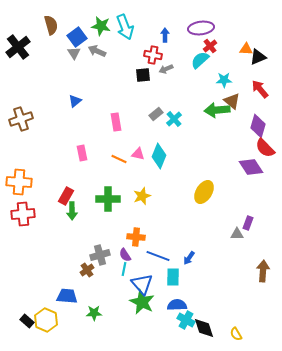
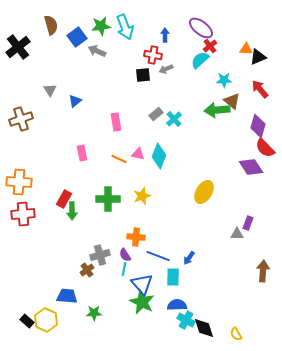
green star at (101, 26): rotated 18 degrees counterclockwise
purple ellipse at (201, 28): rotated 45 degrees clockwise
gray triangle at (74, 53): moved 24 px left, 37 px down
red rectangle at (66, 196): moved 2 px left, 3 px down
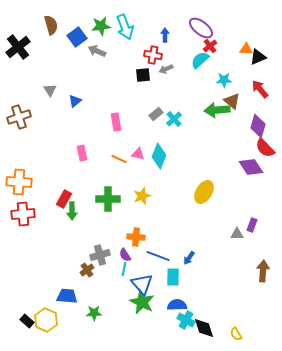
brown cross at (21, 119): moved 2 px left, 2 px up
purple rectangle at (248, 223): moved 4 px right, 2 px down
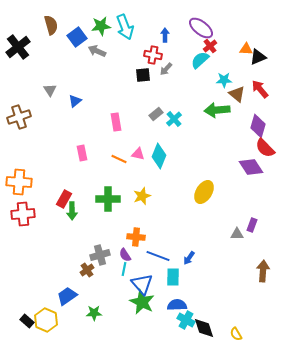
gray arrow at (166, 69): rotated 24 degrees counterclockwise
brown triangle at (232, 101): moved 5 px right, 7 px up
blue trapezoid at (67, 296): rotated 40 degrees counterclockwise
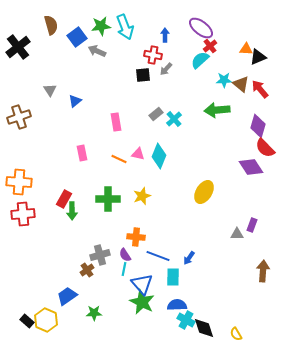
brown triangle at (237, 94): moved 4 px right, 10 px up
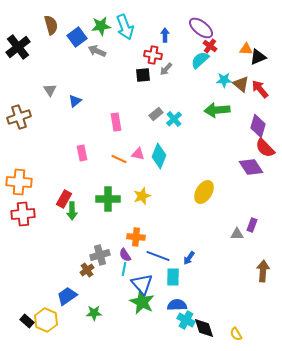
red cross at (210, 46): rotated 16 degrees counterclockwise
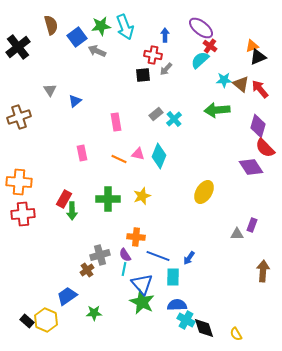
orange triangle at (246, 49): moved 6 px right, 3 px up; rotated 24 degrees counterclockwise
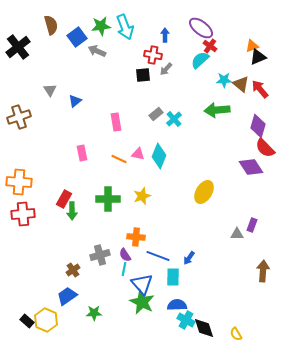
brown cross at (87, 270): moved 14 px left
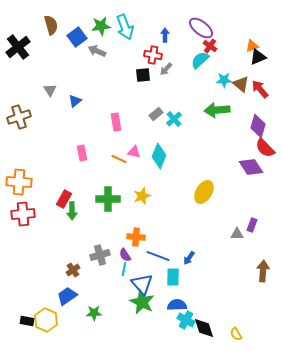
pink triangle at (138, 154): moved 4 px left, 2 px up
black rectangle at (27, 321): rotated 32 degrees counterclockwise
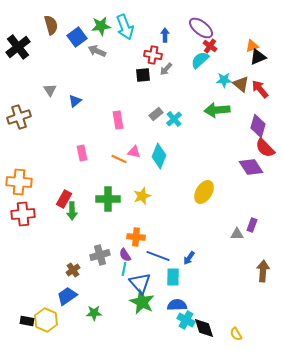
pink rectangle at (116, 122): moved 2 px right, 2 px up
blue triangle at (142, 284): moved 2 px left, 1 px up
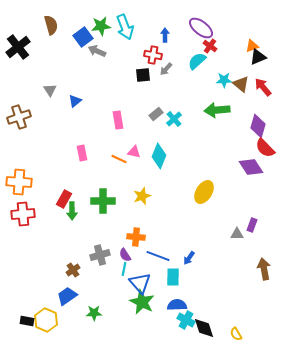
blue square at (77, 37): moved 6 px right
cyan semicircle at (200, 60): moved 3 px left, 1 px down
red arrow at (260, 89): moved 3 px right, 2 px up
green cross at (108, 199): moved 5 px left, 2 px down
brown arrow at (263, 271): moved 1 px right, 2 px up; rotated 15 degrees counterclockwise
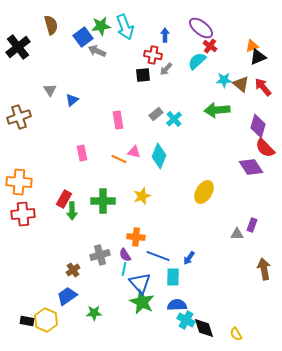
blue triangle at (75, 101): moved 3 px left, 1 px up
